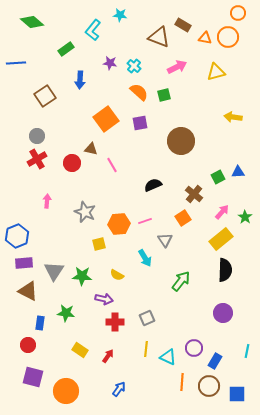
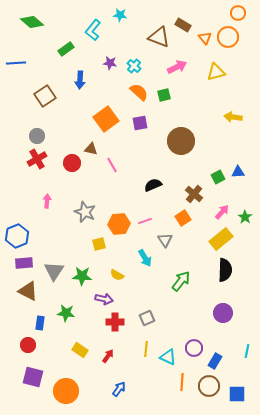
orange triangle at (205, 38): rotated 40 degrees clockwise
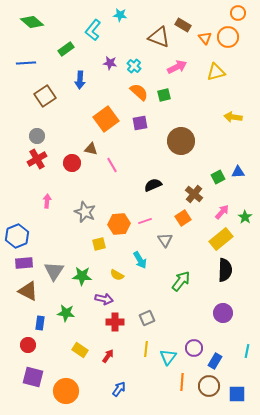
blue line at (16, 63): moved 10 px right
cyan arrow at (145, 258): moved 5 px left, 2 px down
cyan triangle at (168, 357): rotated 42 degrees clockwise
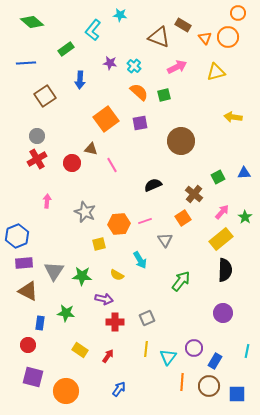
blue triangle at (238, 172): moved 6 px right, 1 px down
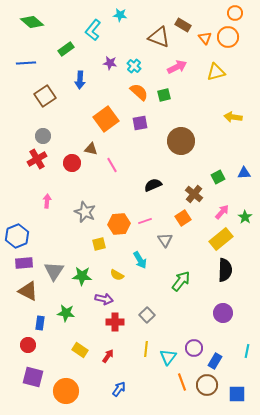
orange circle at (238, 13): moved 3 px left
gray circle at (37, 136): moved 6 px right
gray square at (147, 318): moved 3 px up; rotated 21 degrees counterclockwise
orange line at (182, 382): rotated 24 degrees counterclockwise
brown circle at (209, 386): moved 2 px left, 1 px up
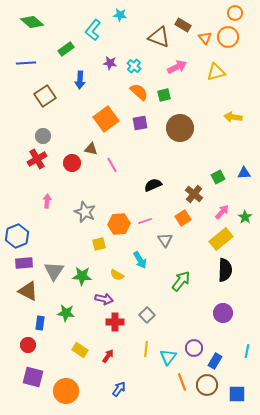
brown circle at (181, 141): moved 1 px left, 13 px up
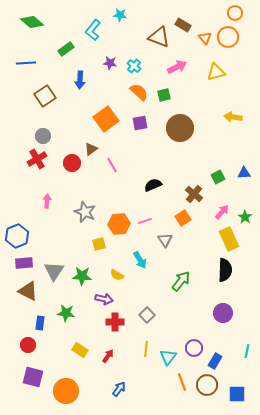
brown triangle at (91, 149): rotated 48 degrees counterclockwise
yellow rectangle at (221, 239): moved 8 px right; rotated 75 degrees counterclockwise
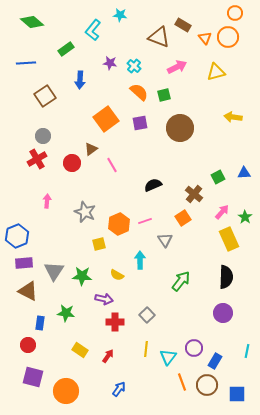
orange hexagon at (119, 224): rotated 20 degrees counterclockwise
cyan arrow at (140, 260): rotated 150 degrees counterclockwise
black semicircle at (225, 270): moved 1 px right, 7 px down
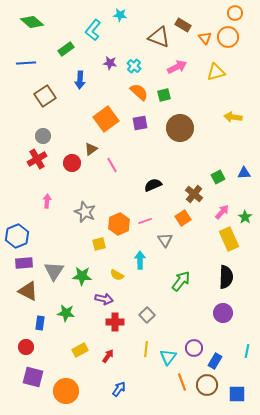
red circle at (28, 345): moved 2 px left, 2 px down
yellow rectangle at (80, 350): rotated 63 degrees counterclockwise
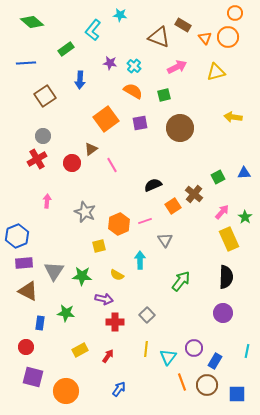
orange semicircle at (139, 92): moved 6 px left, 1 px up; rotated 12 degrees counterclockwise
orange square at (183, 218): moved 10 px left, 12 px up
yellow square at (99, 244): moved 2 px down
